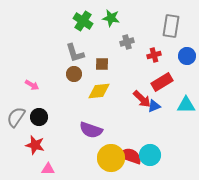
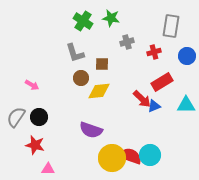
red cross: moved 3 px up
brown circle: moved 7 px right, 4 px down
yellow circle: moved 1 px right
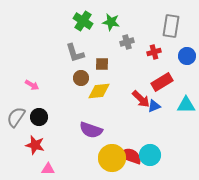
green star: moved 4 px down
red arrow: moved 1 px left
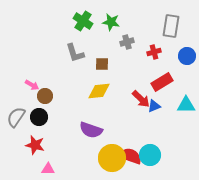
brown circle: moved 36 px left, 18 px down
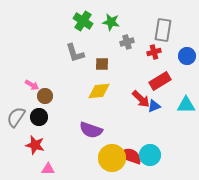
gray rectangle: moved 8 px left, 4 px down
red rectangle: moved 2 px left, 1 px up
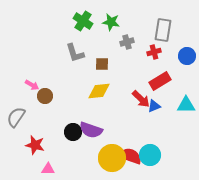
black circle: moved 34 px right, 15 px down
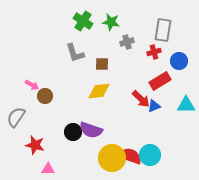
blue circle: moved 8 px left, 5 px down
